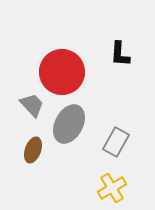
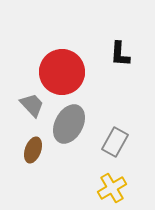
gray rectangle: moved 1 px left
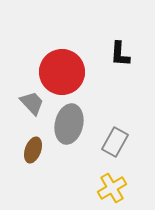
gray trapezoid: moved 2 px up
gray ellipse: rotated 15 degrees counterclockwise
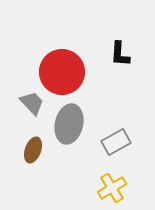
gray rectangle: moved 1 px right; rotated 32 degrees clockwise
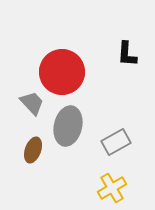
black L-shape: moved 7 px right
gray ellipse: moved 1 px left, 2 px down
